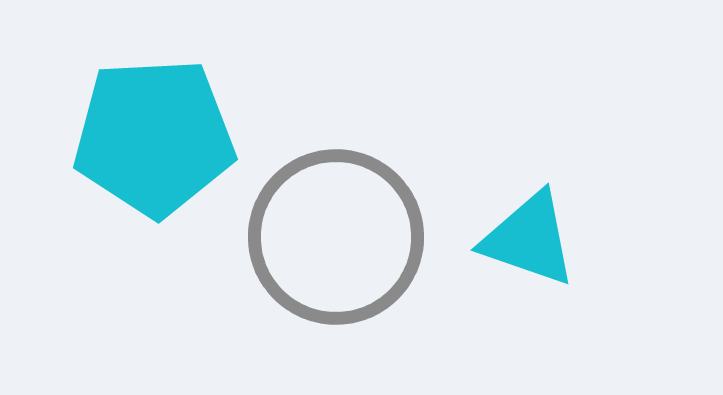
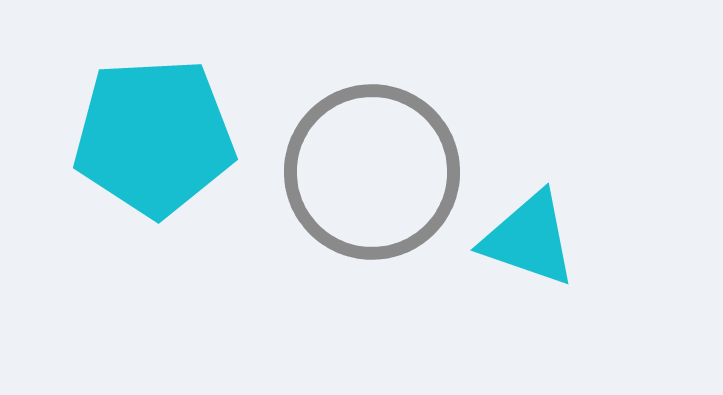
gray circle: moved 36 px right, 65 px up
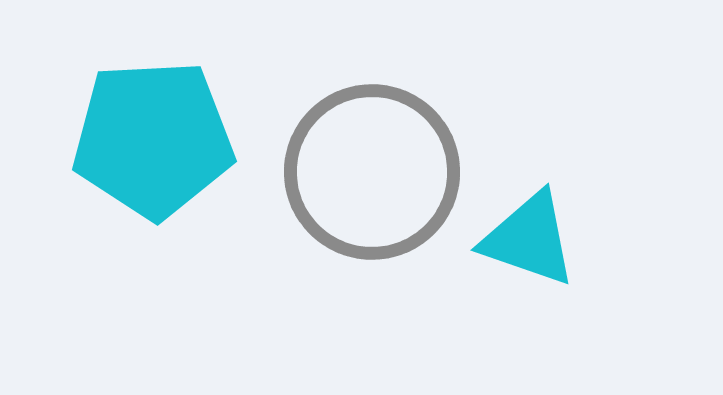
cyan pentagon: moved 1 px left, 2 px down
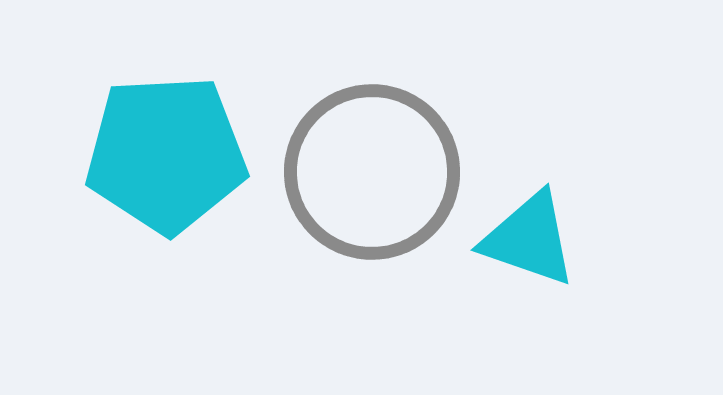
cyan pentagon: moved 13 px right, 15 px down
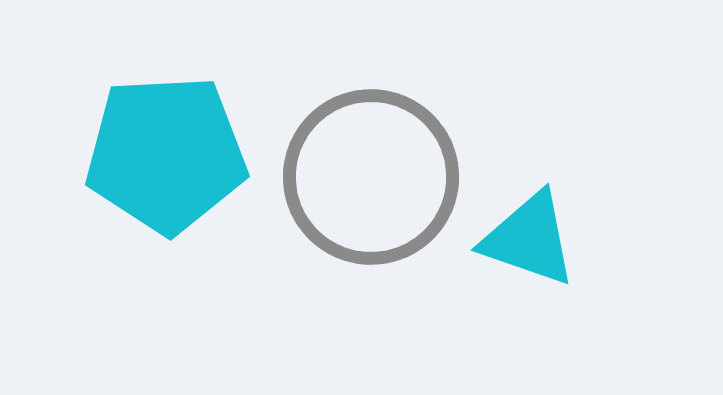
gray circle: moved 1 px left, 5 px down
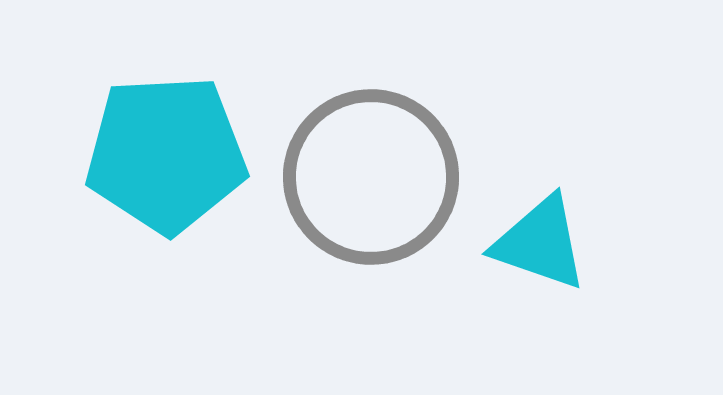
cyan triangle: moved 11 px right, 4 px down
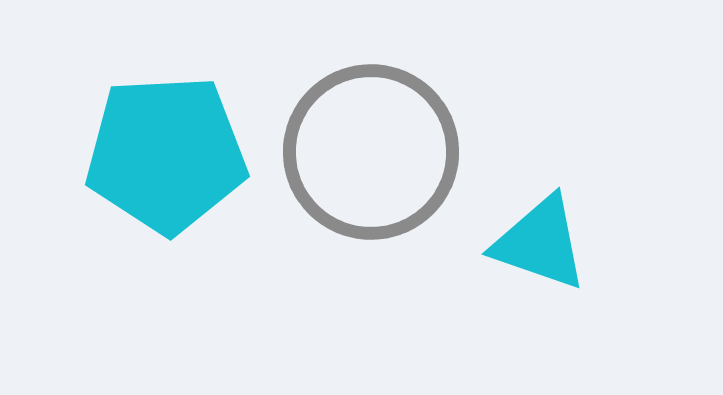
gray circle: moved 25 px up
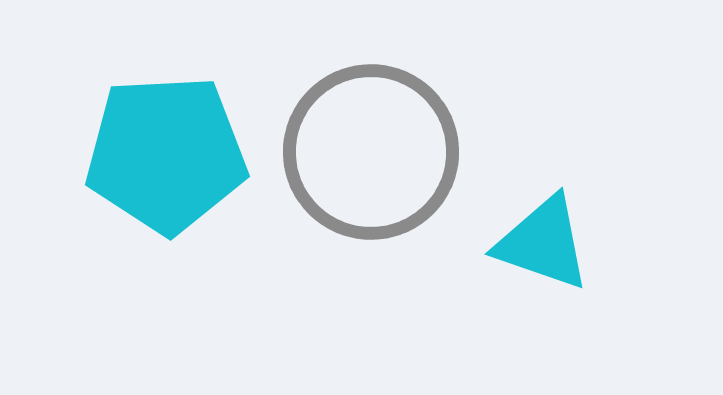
cyan triangle: moved 3 px right
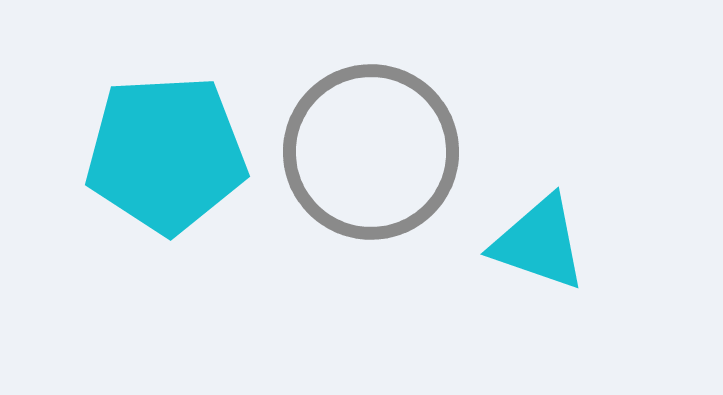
cyan triangle: moved 4 px left
